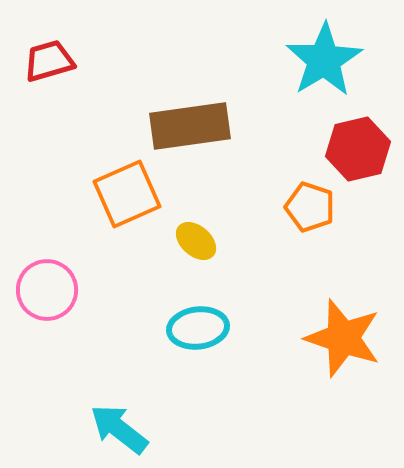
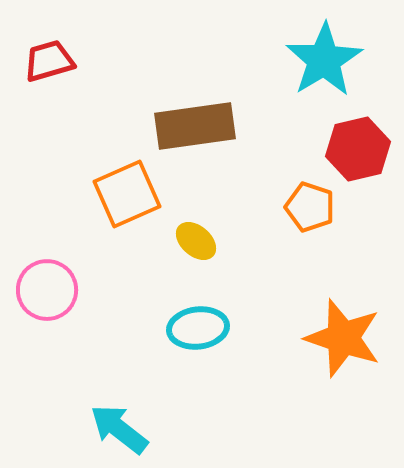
brown rectangle: moved 5 px right
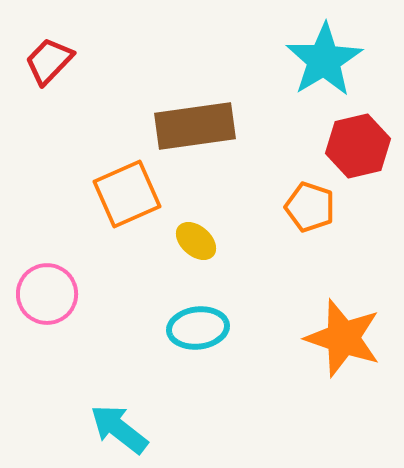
red trapezoid: rotated 30 degrees counterclockwise
red hexagon: moved 3 px up
pink circle: moved 4 px down
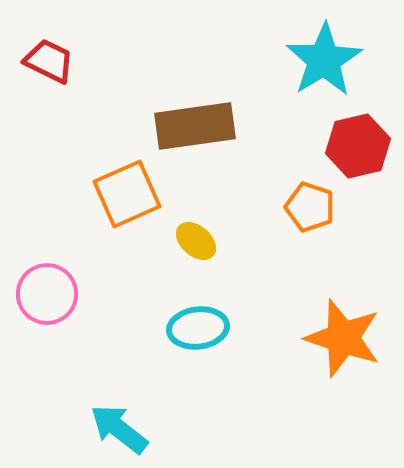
red trapezoid: rotated 72 degrees clockwise
